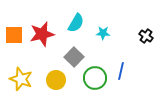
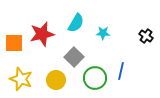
orange square: moved 8 px down
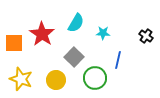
red star: rotated 25 degrees counterclockwise
blue line: moved 3 px left, 11 px up
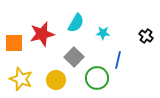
red star: rotated 25 degrees clockwise
green circle: moved 2 px right
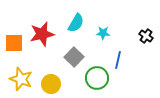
yellow circle: moved 5 px left, 4 px down
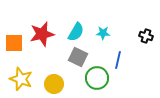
cyan semicircle: moved 9 px down
black cross: rotated 16 degrees counterclockwise
gray square: moved 4 px right; rotated 18 degrees counterclockwise
yellow circle: moved 3 px right
